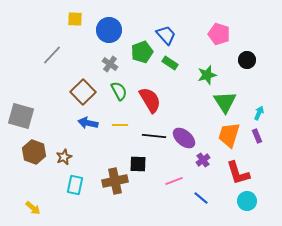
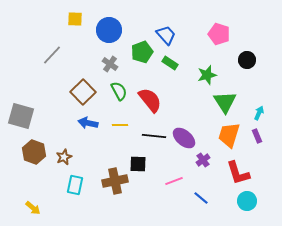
red semicircle: rotated 8 degrees counterclockwise
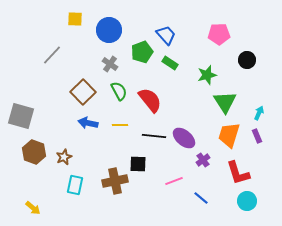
pink pentagon: rotated 20 degrees counterclockwise
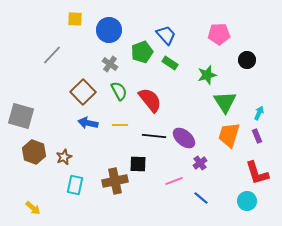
purple cross: moved 3 px left, 3 px down
red L-shape: moved 19 px right
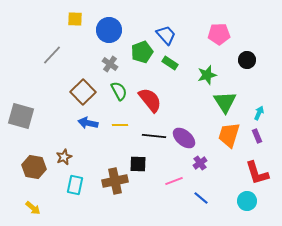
brown hexagon: moved 15 px down; rotated 10 degrees counterclockwise
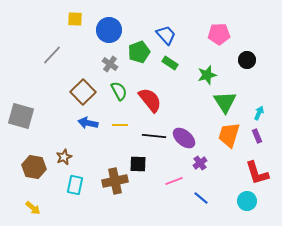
green pentagon: moved 3 px left
